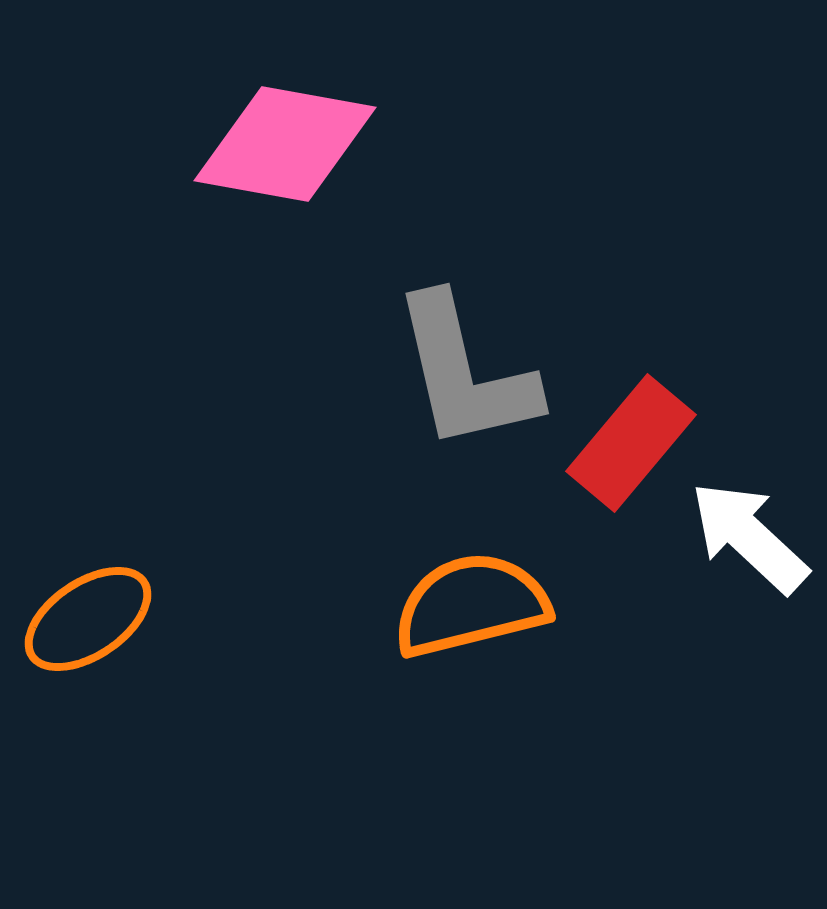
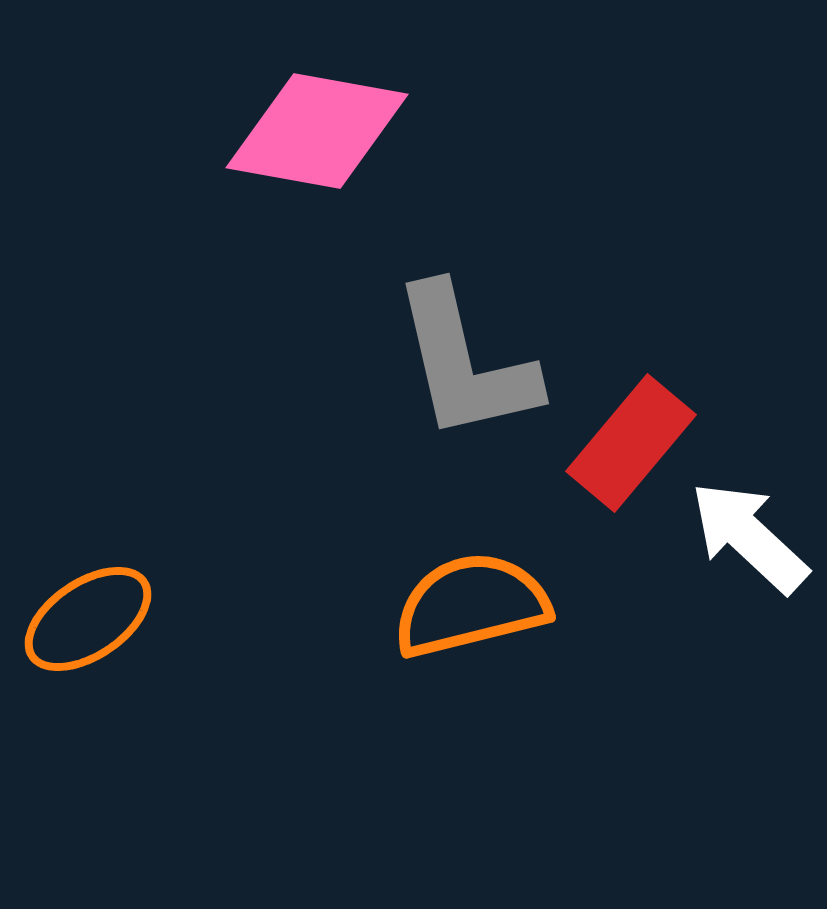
pink diamond: moved 32 px right, 13 px up
gray L-shape: moved 10 px up
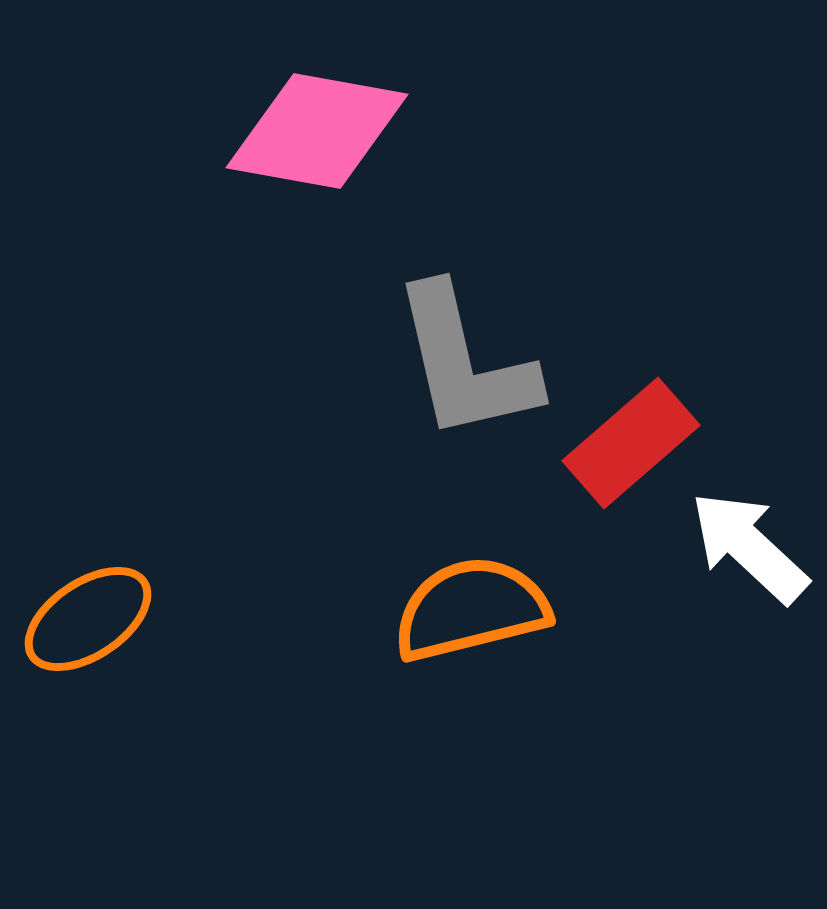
red rectangle: rotated 9 degrees clockwise
white arrow: moved 10 px down
orange semicircle: moved 4 px down
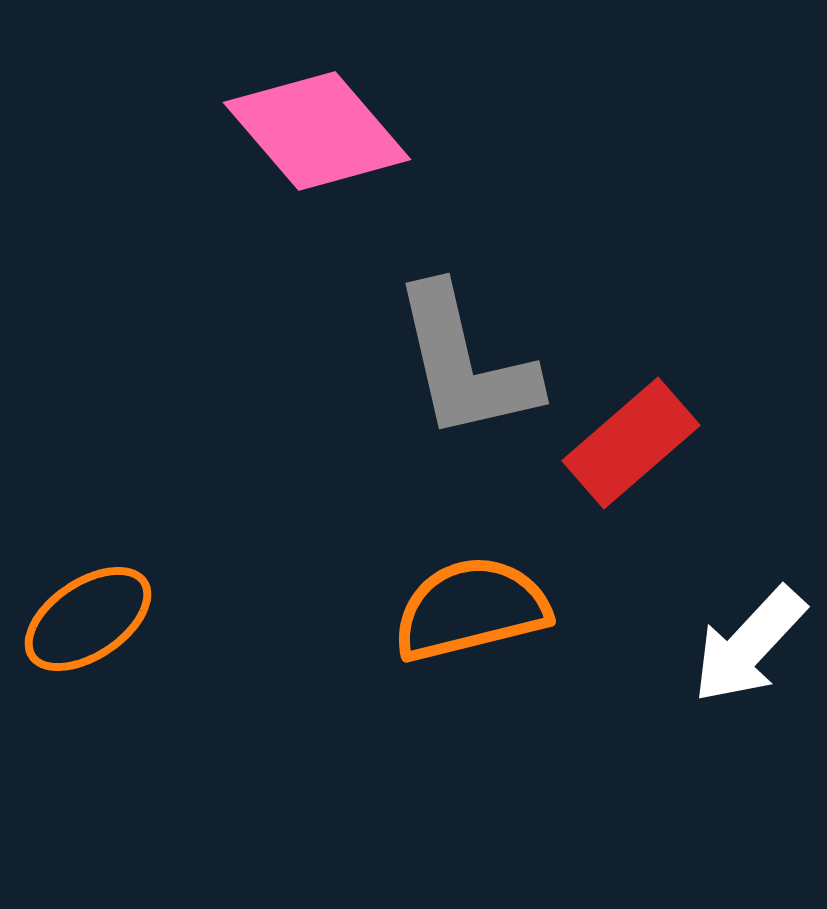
pink diamond: rotated 39 degrees clockwise
white arrow: moved 98 px down; rotated 90 degrees counterclockwise
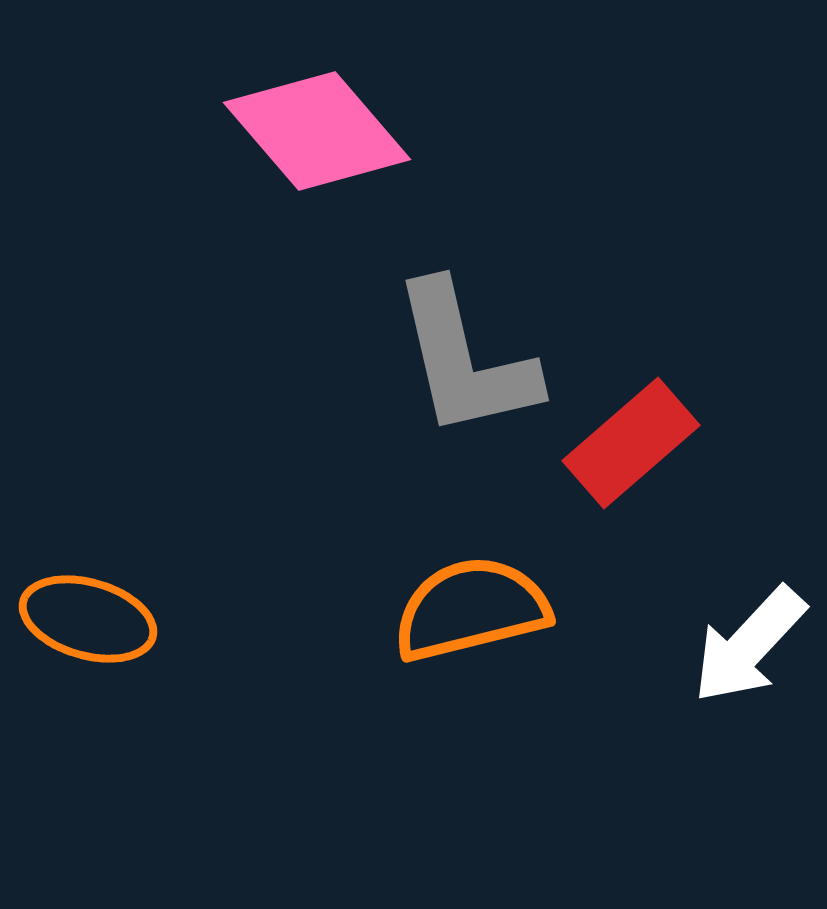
gray L-shape: moved 3 px up
orange ellipse: rotated 50 degrees clockwise
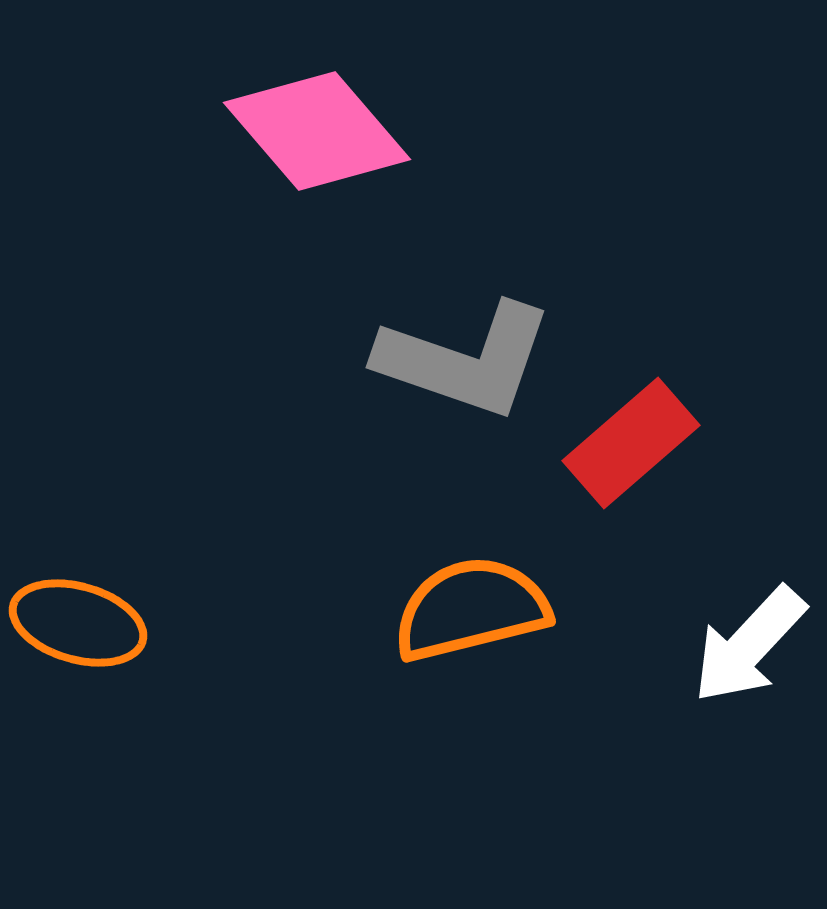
gray L-shape: rotated 58 degrees counterclockwise
orange ellipse: moved 10 px left, 4 px down
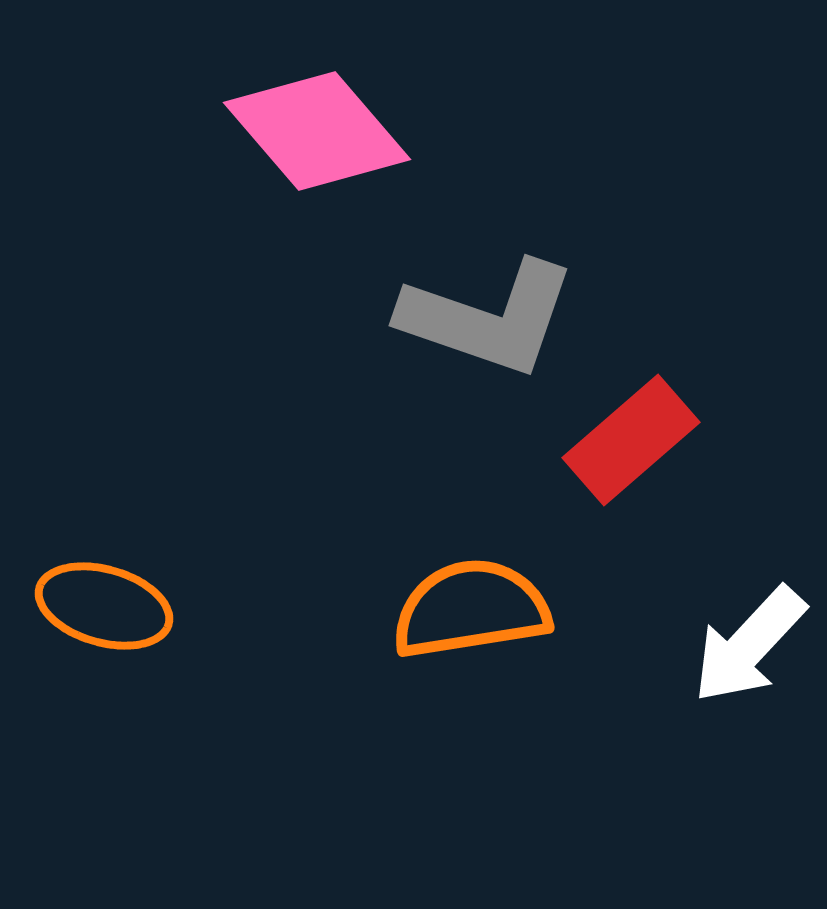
gray L-shape: moved 23 px right, 42 px up
red rectangle: moved 3 px up
orange semicircle: rotated 5 degrees clockwise
orange ellipse: moved 26 px right, 17 px up
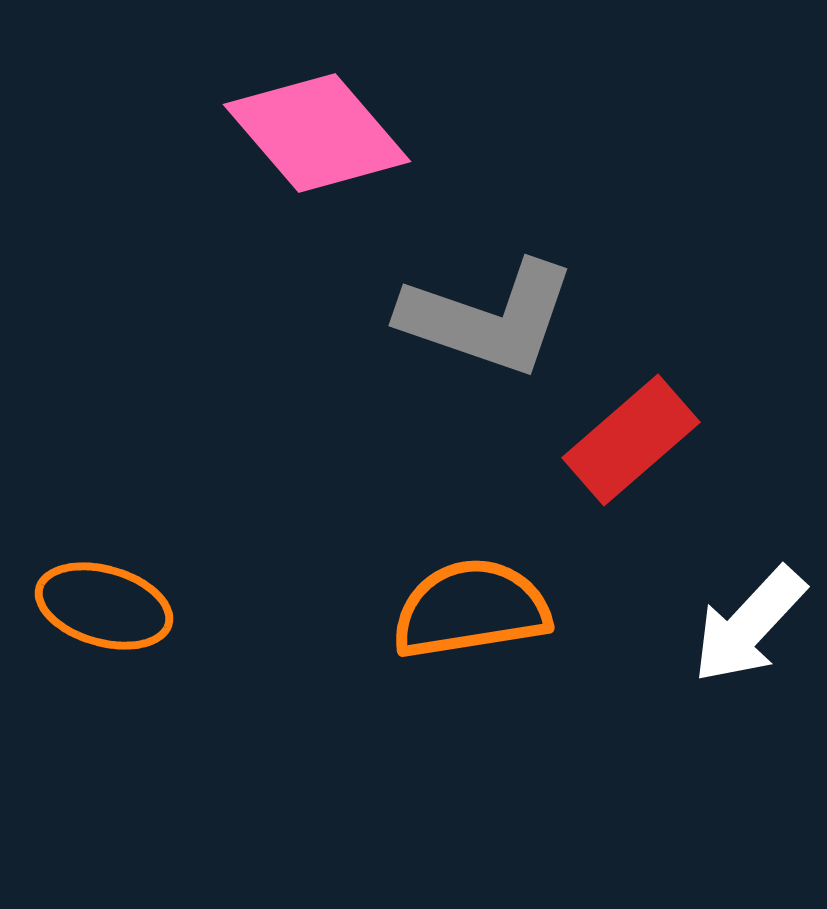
pink diamond: moved 2 px down
white arrow: moved 20 px up
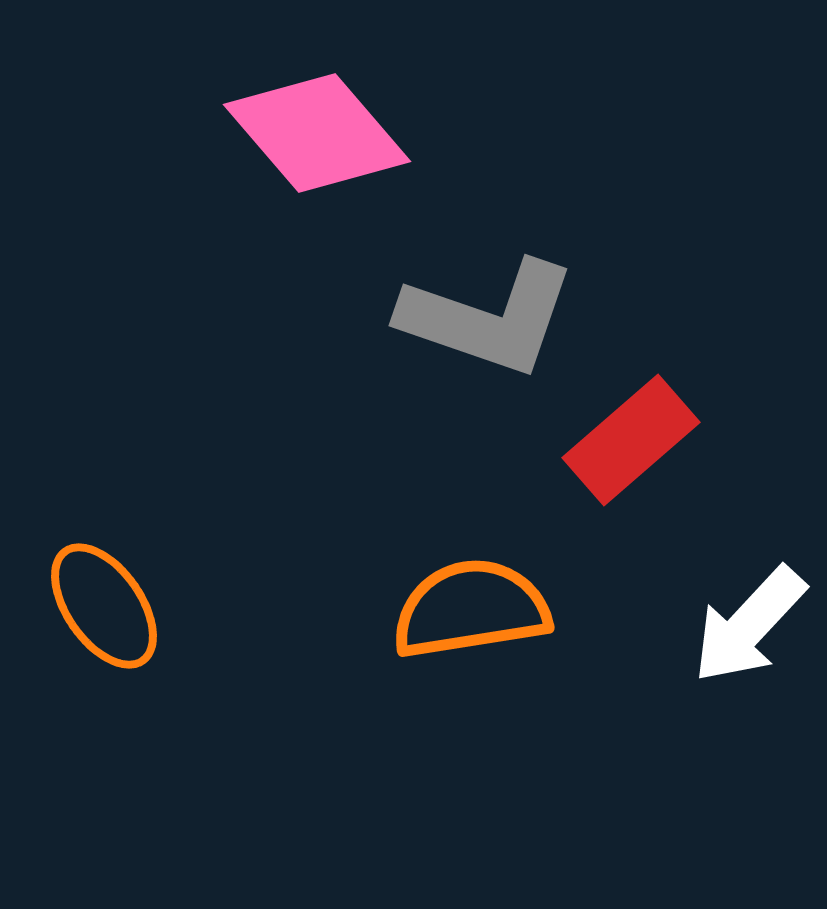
orange ellipse: rotated 39 degrees clockwise
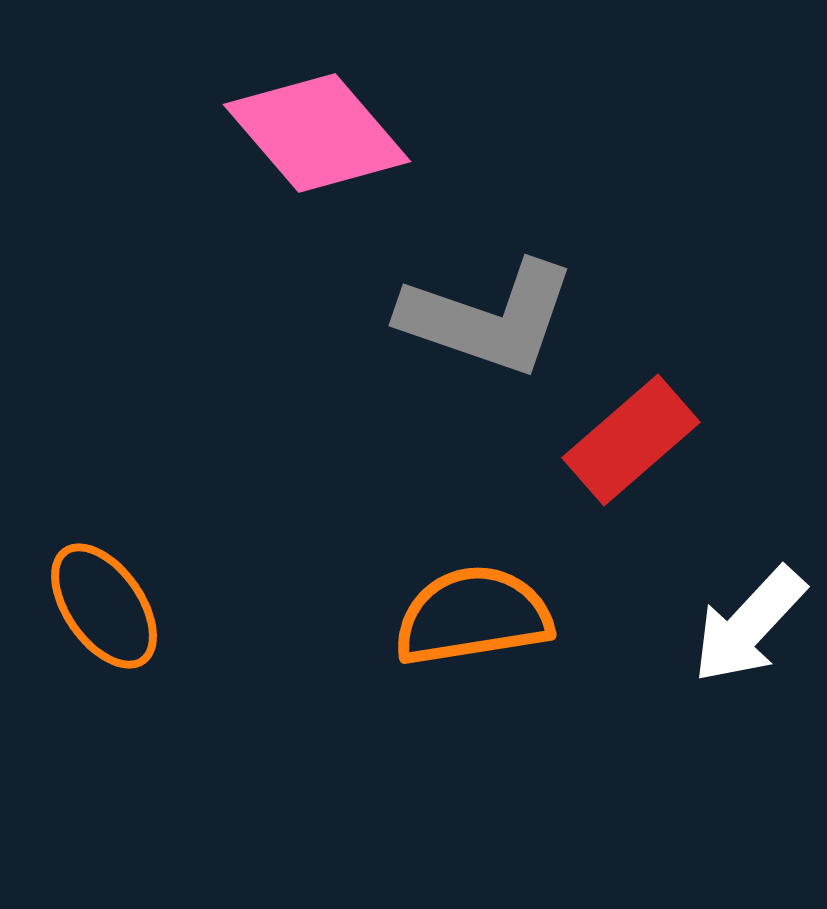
orange semicircle: moved 2 px right, 7 px down
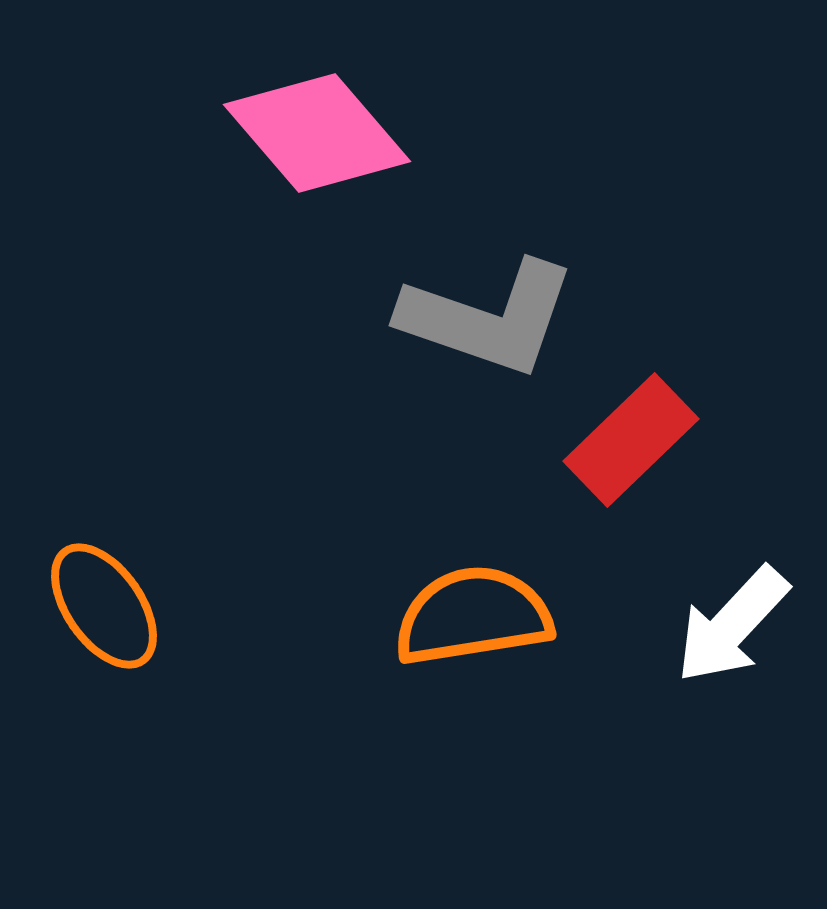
red rectangle: rotated 3 degrees counterclockwise
white arrow: moved 17 px left
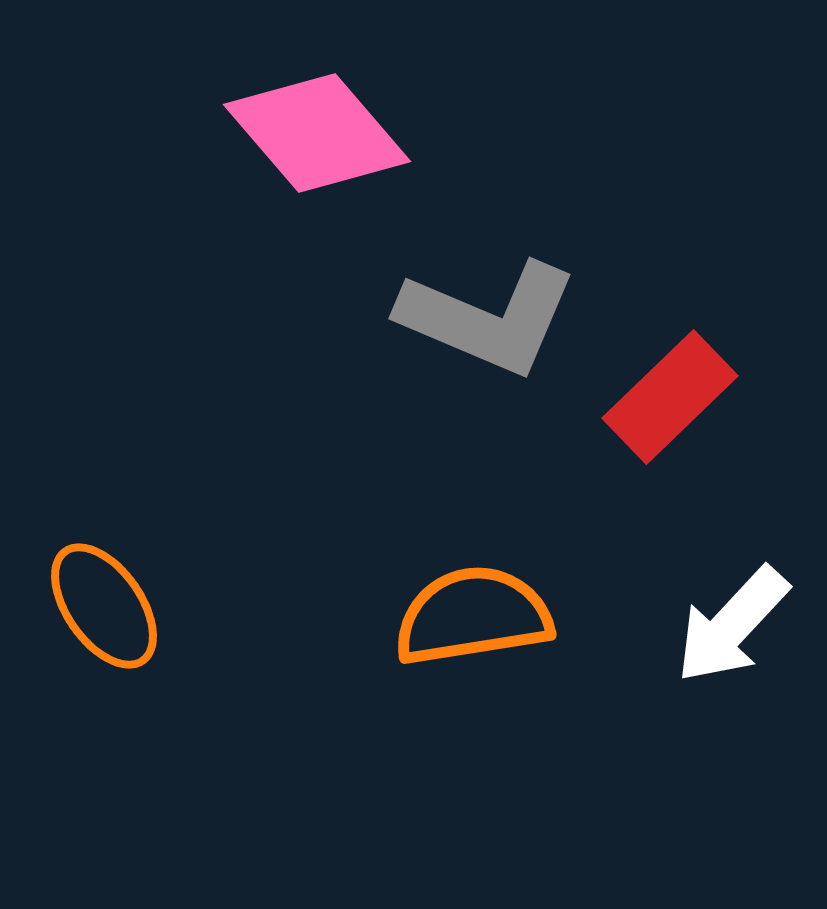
gray L-shape: rotated 4 degrees clockwise
red rectangle: moved 39 px right, 43 px up
